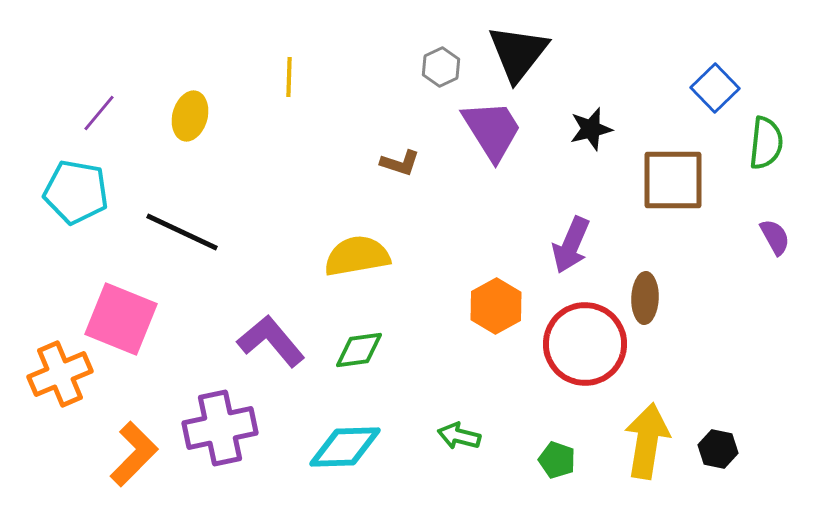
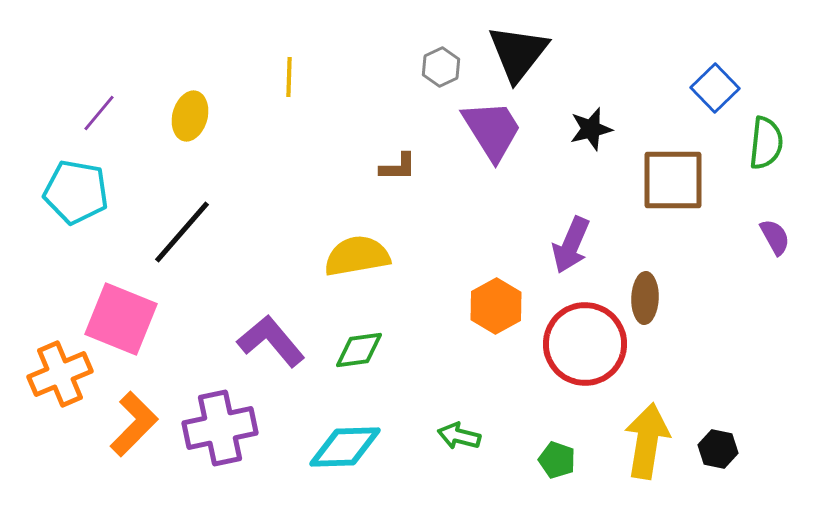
brown L-shape: moved 2 px left, 4 px down; rotated 18 degrees counterclockwise
black line: rotated 74 degrees counterclockwise
orange L-shape: moved 30 px up
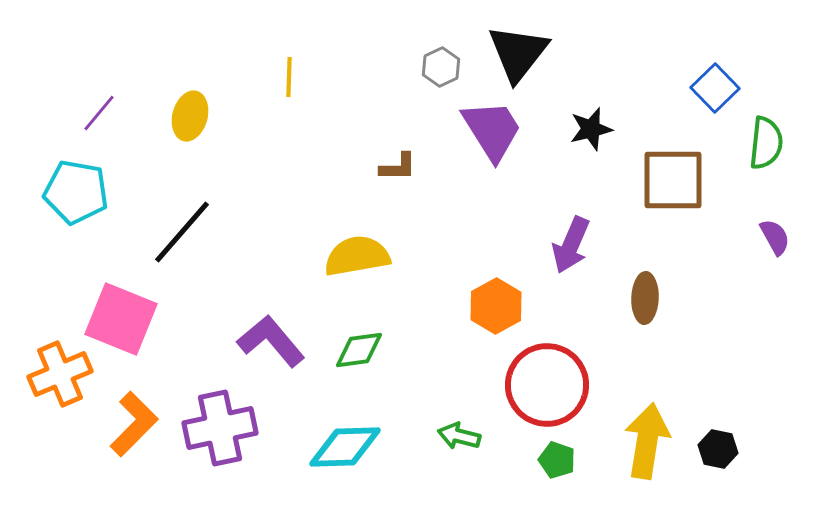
red circle: moved 38 px left, 41 px down
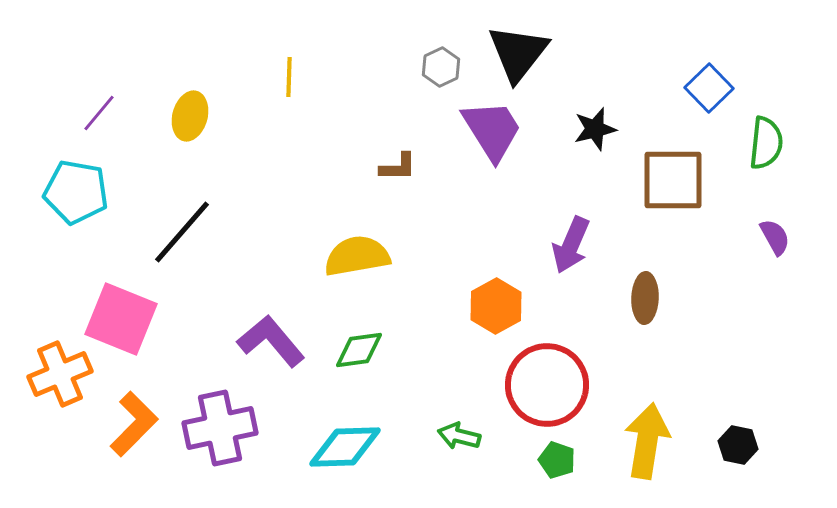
blue square: moved 6 px left
black star: moved 4 px right
black hexagon: moved 20 px right, 4 px up
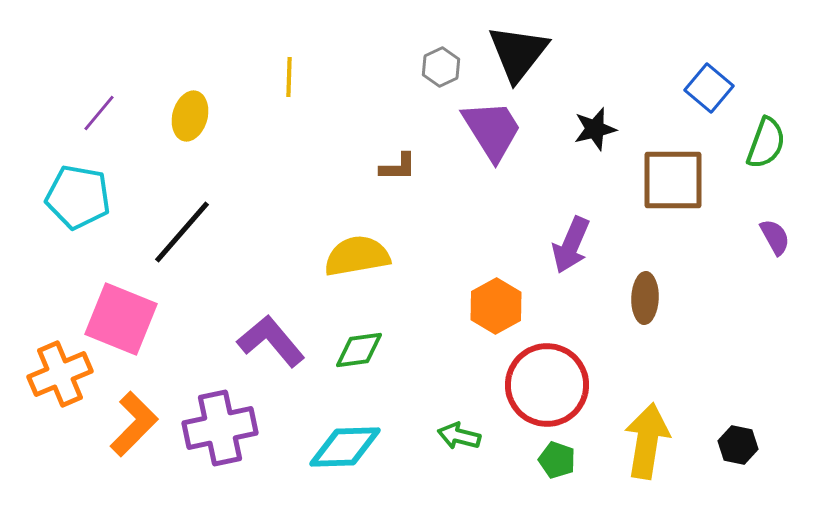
blue square: rotated 6 degrees counterclockwise
green semicircle: rotated 14 degrees clockwise
cyan pentagon: moved 2 px right, 5 px down
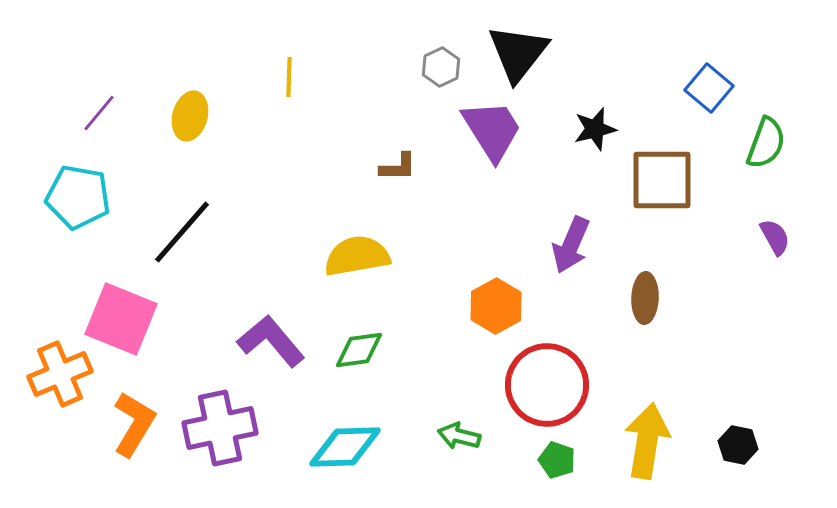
brown square: moved 11 px left
orange L-shape: rotated 14 degrees counterclockwise
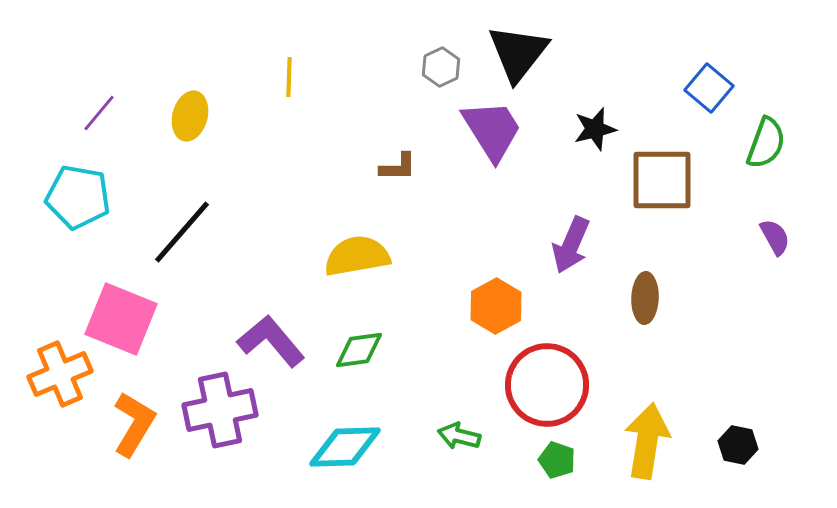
purple cross: moved 18 px up
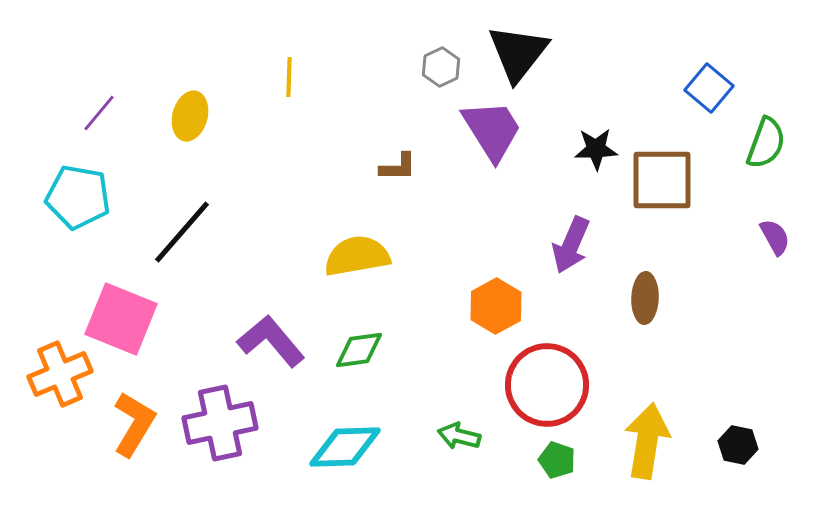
black star: moved 1 px right, 20 px down; rotated 12 degrees clockwise
purple cross: moved 13 px down
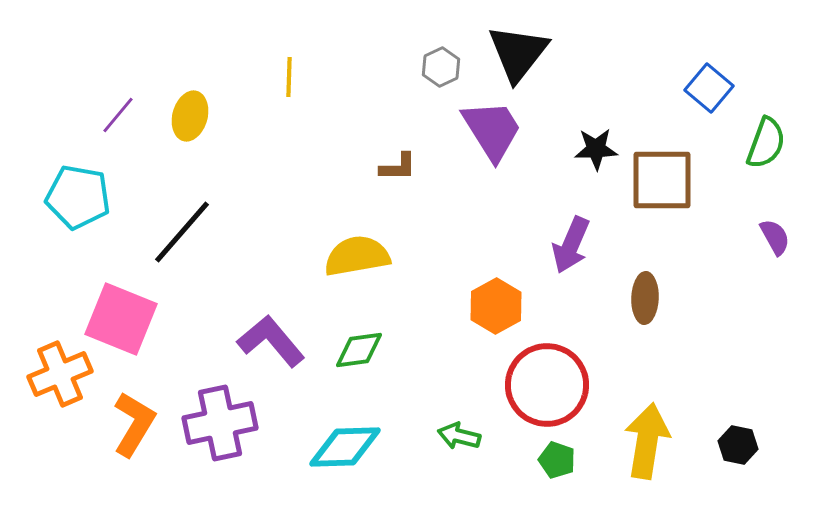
purple line: moved 19 px right, 2 px down
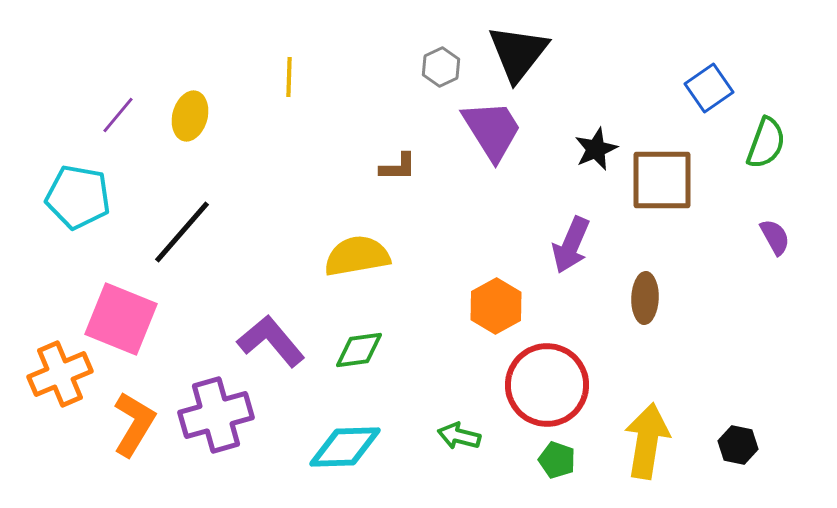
blue square: rotated 15 degrees clockwise
black star: rotated 21 degrees counterclockwise
purple cross: moved 4 px left, 8 px up; rotated 4 degrees counterclockwise
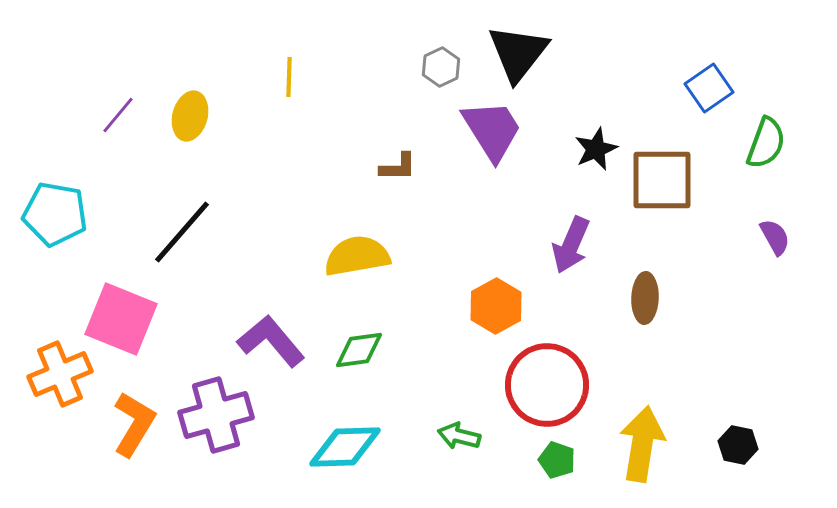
cyan pentagon: moved 23 px left, 17 px down
yellow arrow: moved 5 px left, 3 px down
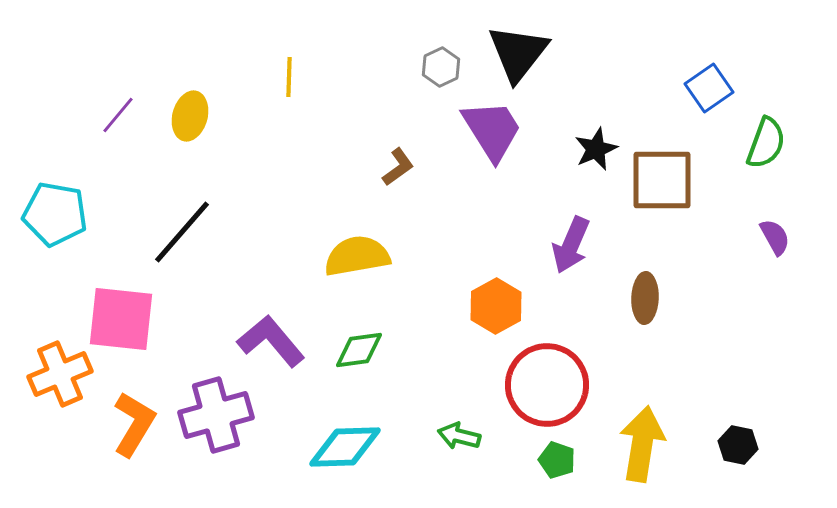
brown L-shape: rotated 36 degrees counterclockwise
pink square: rotated 16 degrees counterclockwise
